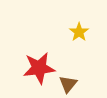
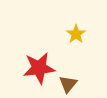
yellow star: moved 3 px left, 2 px down
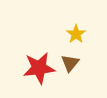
brown triangle: moved 2 px right, 21 px up
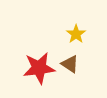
brown triangle: moved 1 px down; rotated 36 degrees counterclockwise
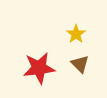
brown triangle: moved 10 px right; rotated 12 degrees clockwise
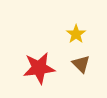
brown triangle: moved 1 px right
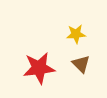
yellow star: rotated 30 degrees clockwise
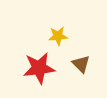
yellow star: moved 18 px left, 2 px down
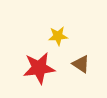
brown triangle: rotated 12 degrees counterclockwise
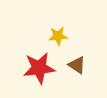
brown triangle: moved 4 px left, 1 px down
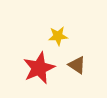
red star: rotated 16 degrees counterclockwise
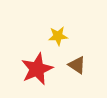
red star: moved 2 px left, 1 px down
